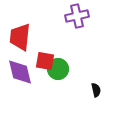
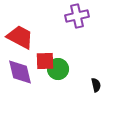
red trapezoid: rotated 112 degrees clockwise
red square: rotated 12 degrees counterclockwise
black semicircle: moved 5 px up
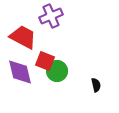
purple cross: moved 26 px left; rotated 10 degrees counterclockwise
red trapezoid: moved 3 px right
red square: rotated 24 degrees clockwise
green circle: moved 1 px left, 2 px down
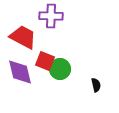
purple cross: rotated 25 degrees clockwise
green circle: moved 3 px right, 2 px up
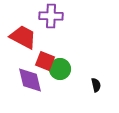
purple diamond: moved 10 px right, 8 px down
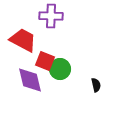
red trapezoid: moved 3 px down
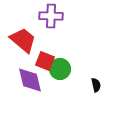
red trapezoid: rotated 12 degrees clockwise
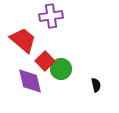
purple cross: rotated 10 degrees counterclockwise
red square: rotated 24 degrees clockwise
green circle: moved 1 px right
purple diamond: moved 1 px down
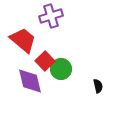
purple cross: rotated 10 degrees counterclockwise
black semicircle: moved 2 px right, 1 px down
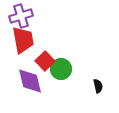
purple cross: moved 30 px left
red trapezoid: rotated 40 degrees clockwise
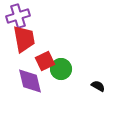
purple cross: moved 3 px left
red trapezoid: moved 1 px right, 1 px up
red square: rotated 18 degrees clockwise
black semicircle: rotated 48 degrees counterclockwise
